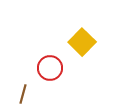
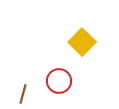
red circle: moved 9 px right, 13 px down
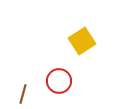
yellow square: moved 1 px up; rotated 12 degrees clockwise
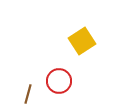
brown line: moved 5 px right
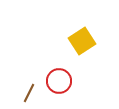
brown line: moved 1 px right, 1 px up; rotated 12 degrees clockwise
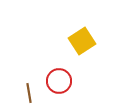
brown line: rotated 36 degrees counterclockwise
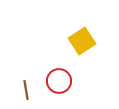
brown line: moved 3 px left, 3 px up
